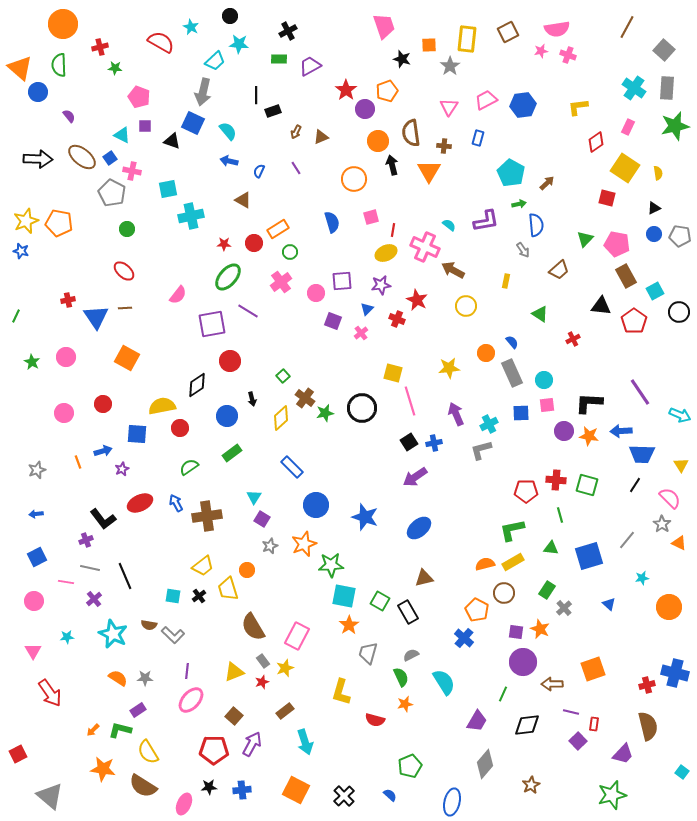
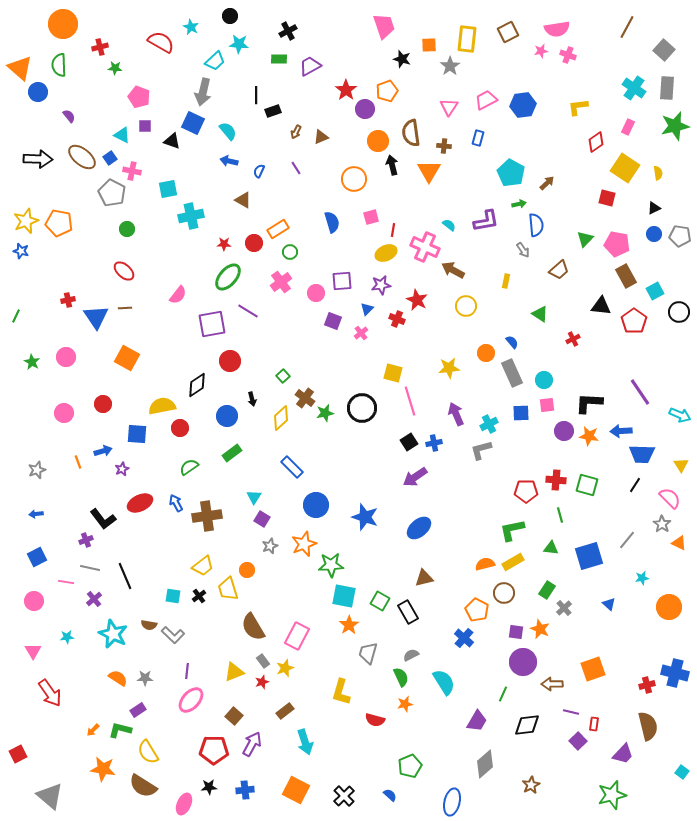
gray diamond at (485, 764): rotated 8 degrees clockwise
blue cross at (242, 790): moved 3 px right
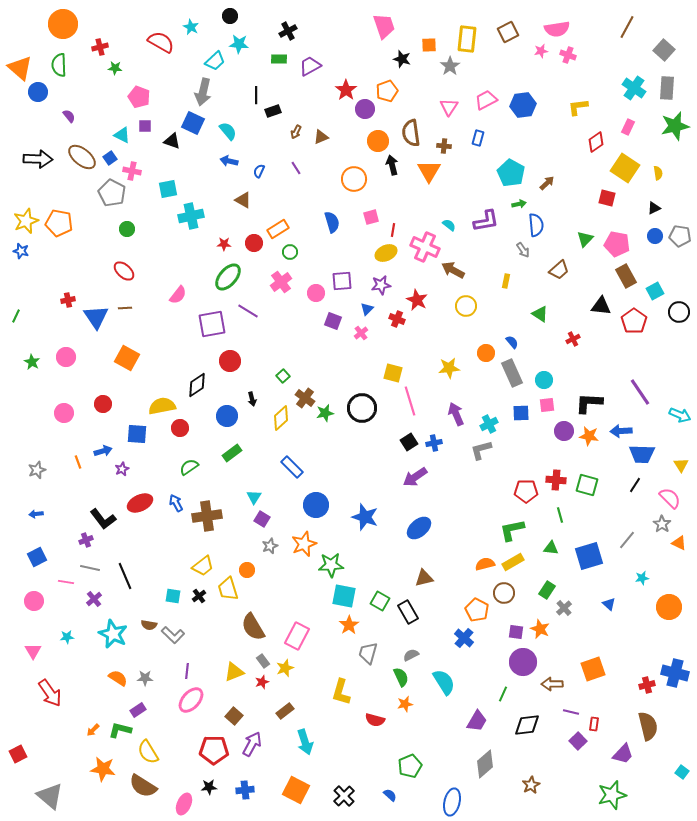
blue circle at (654, 234): moved 1 px right, 2 px down
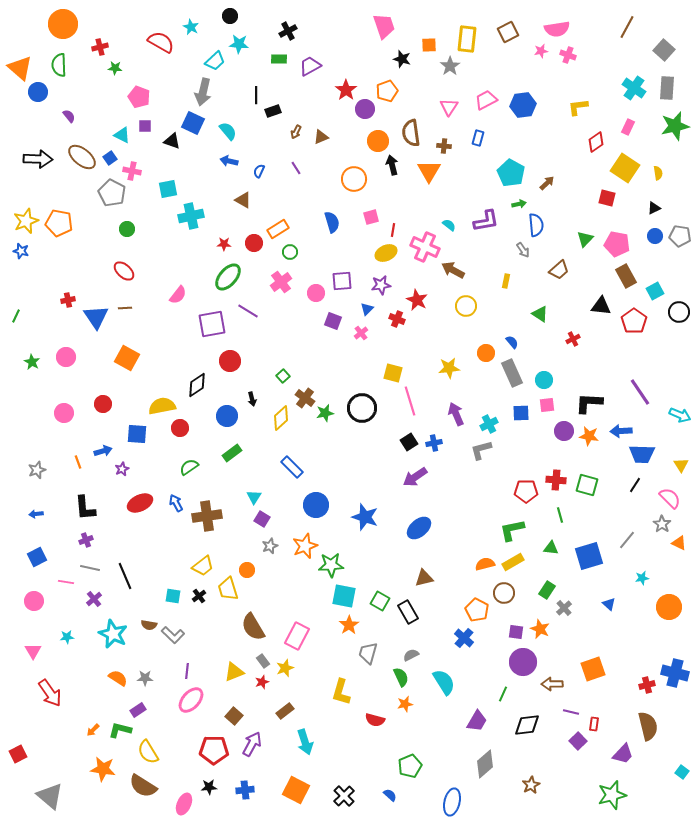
black L-shape at (103, 519): moved 18 px left, 11 px up; rotated 32 degrees clockwise
orange star at (304, 544): moved 1 px right, 2 px down
